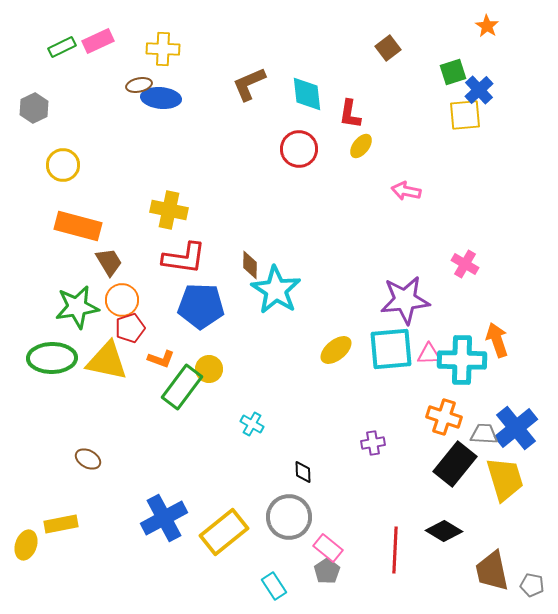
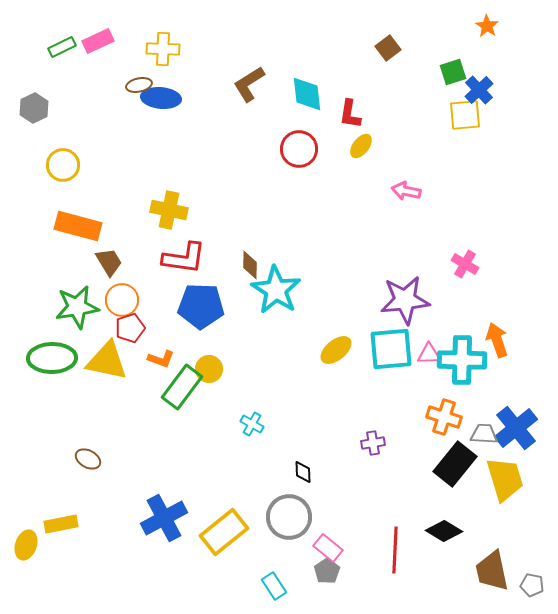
brown L-shape at (249, 84): rotated 9 degrees counterclockwise
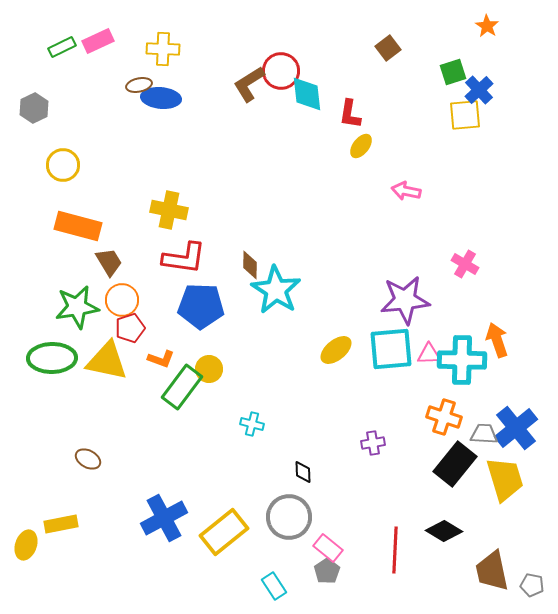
red circle at (299, 149): moved 18 px left, 78 px up
cyan cross at (252, 424): rotated 15 degrees counterclockwise
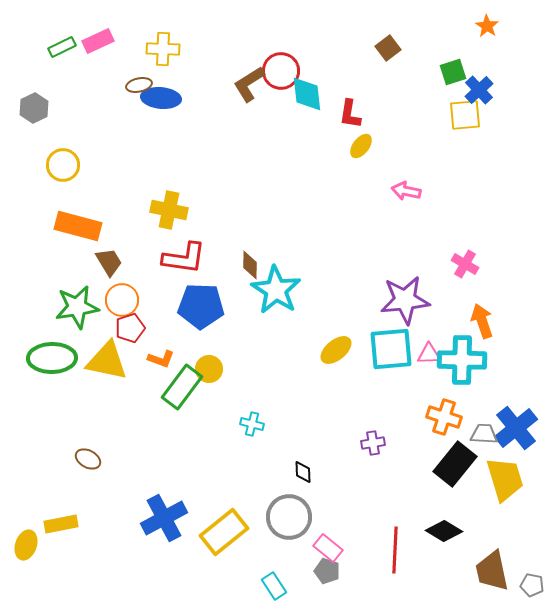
orange arrow at (497, 340): moved 15 px left, 19 px up
gray pentagon at (327, 571): rotated 20 degrees counterclockwise
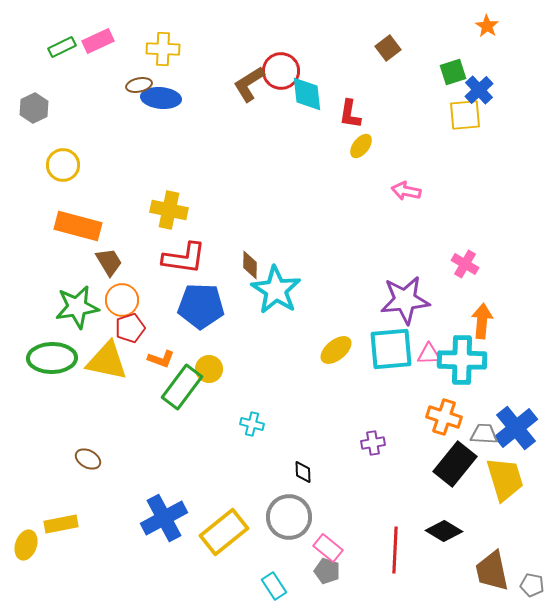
orange arrow at (482, 321): rotated 24 degrees clockwise
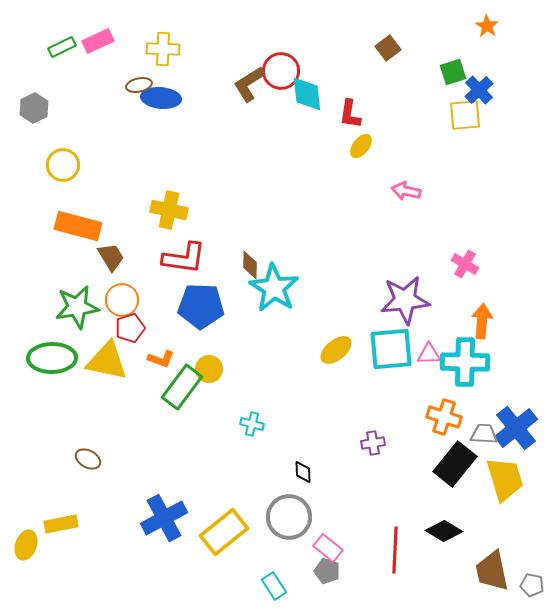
brown trapezoid at (109, 262): moved 2 px right, 5 px up
cyan star at (276, 290): moved 2 px left, 2 px up
cyan cross at (462, 360): moved 3 px right, 2 px down
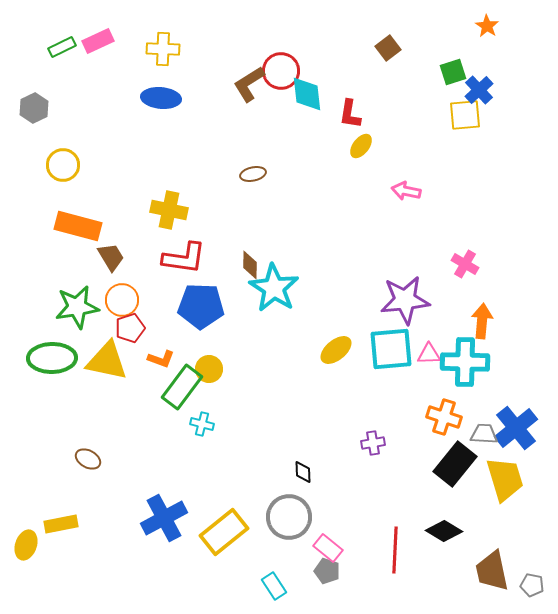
brown ellipse at (139, 85): moved 114 px right, 89 px down
cyan cross at (252, 424): moved 50 px left
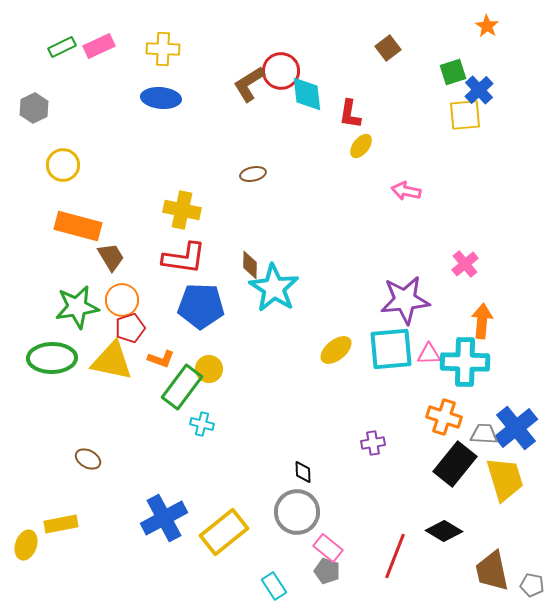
pink rectangle at (98, 41): moved 1 px right, 5 px down
yellow cross at (169, 210): moved 13 px right
pink cross at (465, 264): rotated 20 degrees clockwise
yellow triangle at (107, 361): moved 5 px right
gray circle at (289, 517): moved 8 px right, 5 px up
red line at (395, 550): moved 6 px down; rotated 18 degrees clockwise
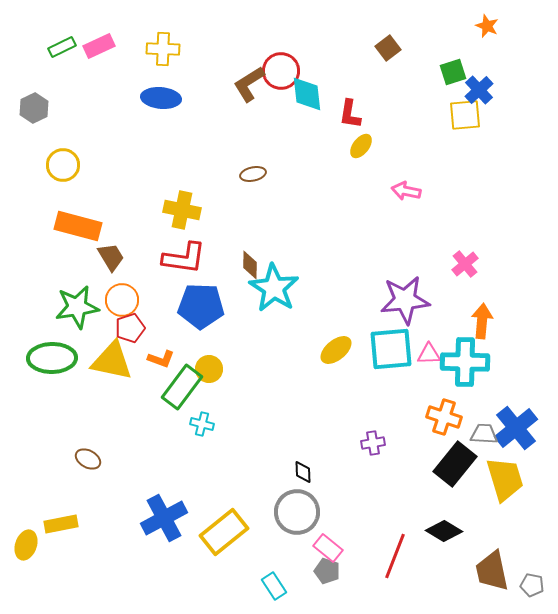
orange star at (487, 26): rotated 10 degrees counterclockwise
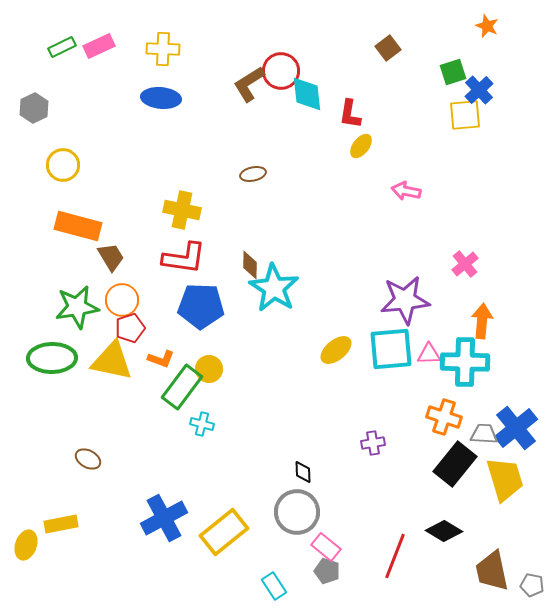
pink rectangle at (328, 548): moved 2 px left, 1 px up
